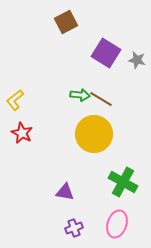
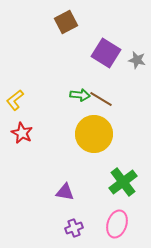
green cross: rotated 24 degrees clockwise
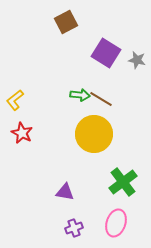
pink ellipse: moved 1 px left, 1 px up
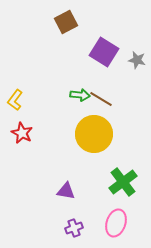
purple square: moved 2 px left, 1 px up
yellow L-shape: rotated 15 degrees counterclockwise
purple triangle: moved 1 px right, 1 px up
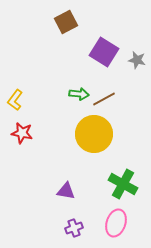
green arrow: moved 1 px left, 1 px up
brown line: moved 3 px right; rotated 60 degrees counterclockwise
red star: rotated 15 degrees counterclockwise
green cross: moved 2 px down; rotated 24 degrees counterclockwise
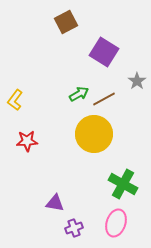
gray star: moved 21 px down; rotated 24 degrees clockwise
green arrow: rotated 36 degrees counterclockwise
red star: moved 5 px right, 8 px down; rotated 15 degrees counterclockwise
purple triangle: moved 11 px left, 12 px down
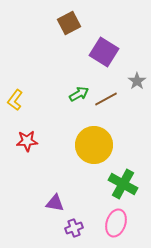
brown square: moved 3 px right, 1 px down
brown line: moved 2 px right
yellow circle: moved 11 px down
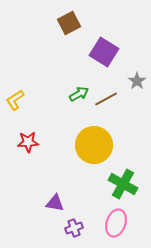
yellow L-shape: rotated 20 degrees clockwise
red star: moved 1 px right, 1 px down
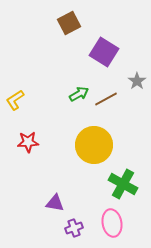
pink ellipse: moved 4 px left; rotated 28 degrees counterclockwise
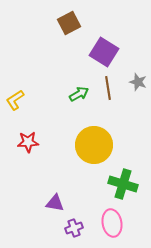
gray star: moved 1 px right, 1 px down; rotated 18 degrees counterclockwise
brown line: moved 2 px right, 11 px up; rotated 70 degrees counterclockwise
green cross: rotated 12 degrees counterclockwise
